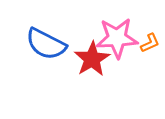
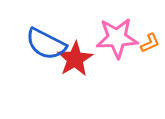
red star: moved 17 px left
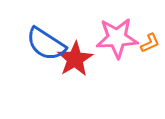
blue semicircle: rotated 6 degrees clockwise
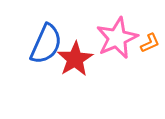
pink star: rotated 21 degrees counterclockwise
blue semicircle: rotated 99 degrees counterclockwise
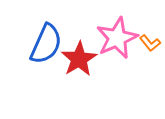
orange L-shape: rotated 75 degrees clockwise
red star: moved 4 px right
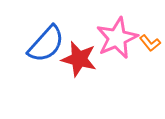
blue semicircle: rotated 18 degrees clockwise
red star: rotated 27 degrees counterclockwise
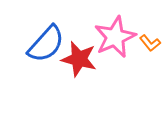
pink star: moved 2 px left, 1 px up
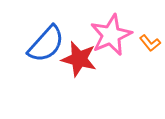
pink star: moved 4 px left, 2 px up
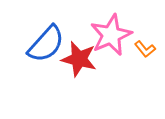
orange L-shape: moved 5 px left, 6 px down
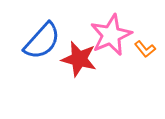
blue semicircle: moved 4 px left, 3 px up
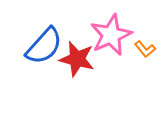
blue semicircle: moved 2 px right, 5 px down
red star: moved 2 px left
